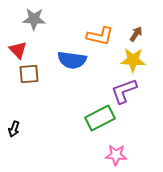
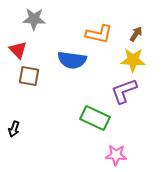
orange L-shape: moved 1 px left, 2 px up
brown square: moved 2 px down; rotated 15 degrees clockwise
green rectangle: moved 5 px left; rotated 52 degrees clockwise
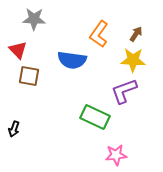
orange L-shape: rotated 112 degrees clockwise
green rectangle: moved 1 px up
pink star: rotated 10 degrees counterclockwise
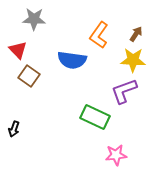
orange L-shape: moved 1 px down
brown square: rotated 25 degrees clockwise
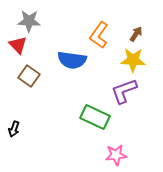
gray star: moved 5 px left, 2 px down
red triangle: moved 5 px up
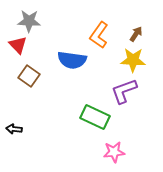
black arrow: rotated 77 degrees clockwise
pink star: moved 2 px left, 3 px up
